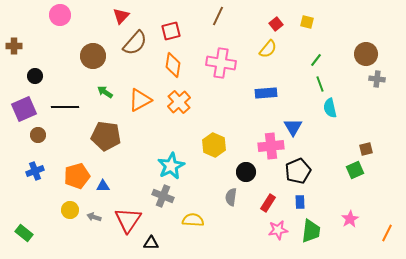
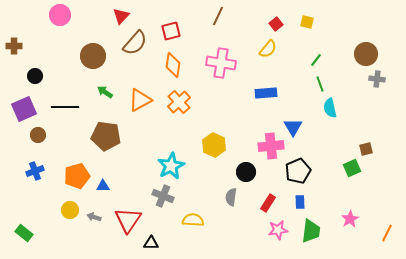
green square at (355, 170): moved 3 px left, 2 px up
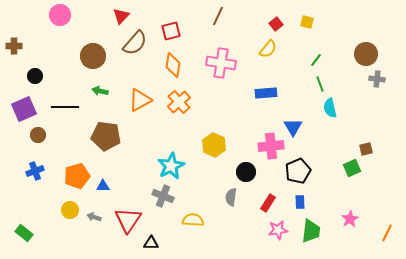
green arrow at (105, 92): moved 5 px left, 1 px up; rotated 21 degrees counterclockwise
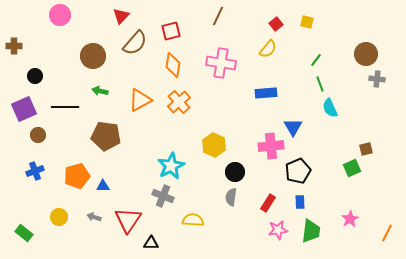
cyan semicircle at (330, 108): rotated 12 degrees counterclockwise
black circle at (246, 172): moved 11 px left
yellow circle at (70, 210): moved 11 px left, 7 px down
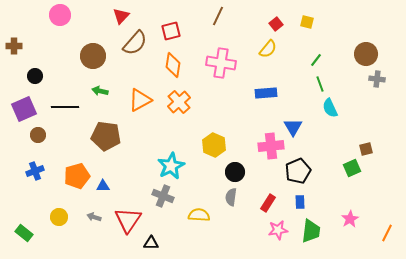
yellow semicircle at (193, 220): moved 6 px right, 5 px up
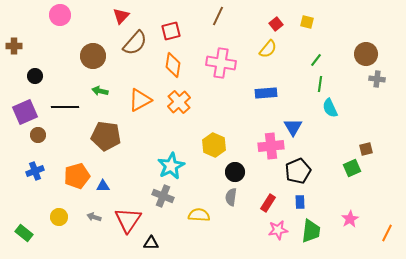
green line at (320, 84): rotated 28 degrees clockwise
purple square at (24, 109): moved 1 px right, 3 px down
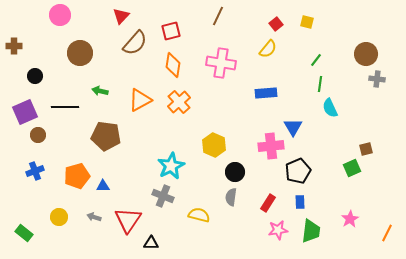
brown circle at (93, 56): moved 13 px left, 3 px up
yellow semicircle at (199, 215): rotated 10 degrees clockwise
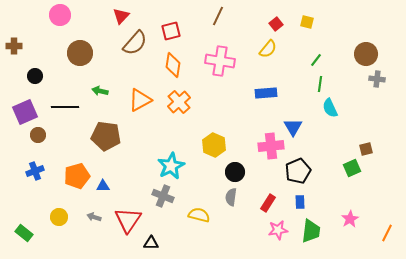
pink cross at (221, 63): moved 1 px left, 2 px up
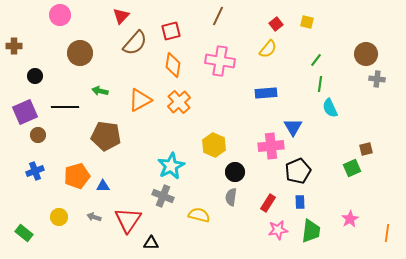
orange line at (387, 233): rotated 18 degrees counterclockwise
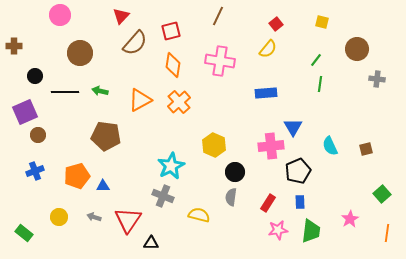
yellow square at (307, 22): moved 15 px right
brown circle at (366, 54): moved 9 px left, 5 px up
black line at (65, 107): moved 15 px up
cyan semicircle at (330, 108): moved 38 px down
green square at (352, 168): moved 30 px right, 26 px down; rotated 18 degrees counterclockwise
